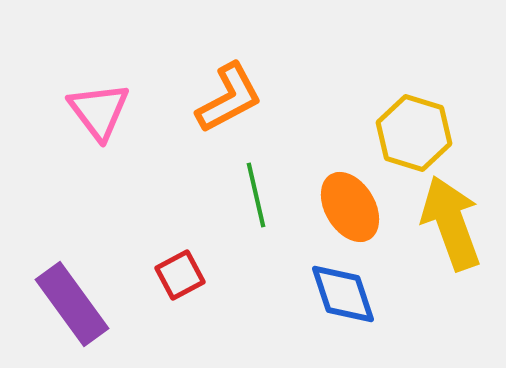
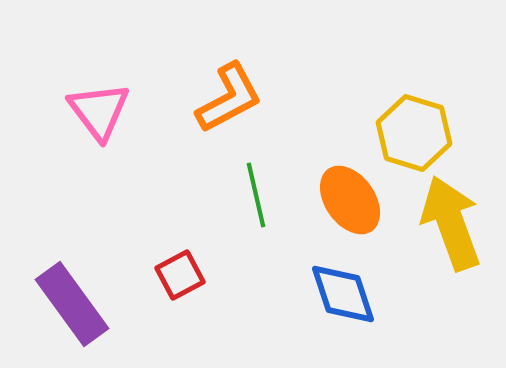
orange ellipse: moved 7 px up; rotated 4 degrees counterclockwise
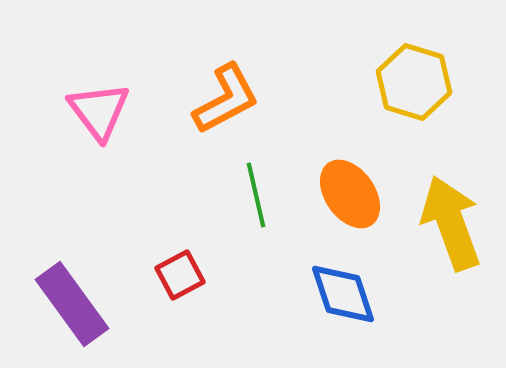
orange L-shape: moved 3 px left, 1 px down
yellow hexagon: moved 51 px up
orange ellipse: moved 6 px up
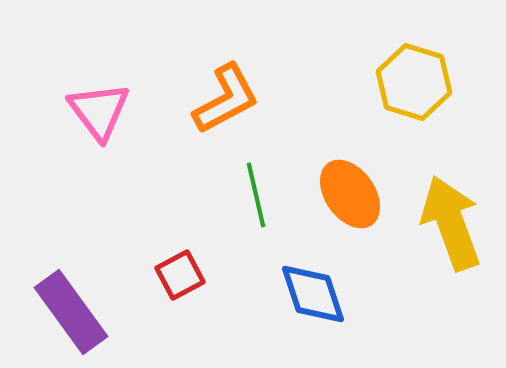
blue diamond: moved 30 px left
purple rectangle: moved 1 px left, 8 px down
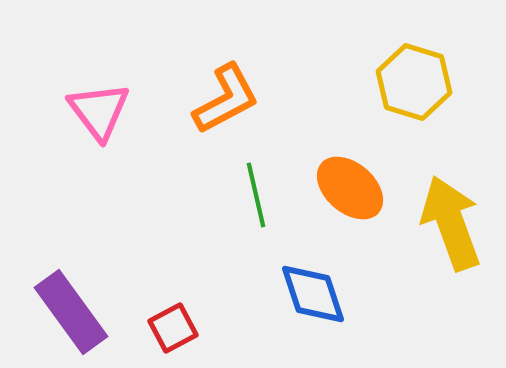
orange ellipse: moved 6 px up; rotated 14 degrees counterclockwise
red square: moved 7 px left, 53 px down
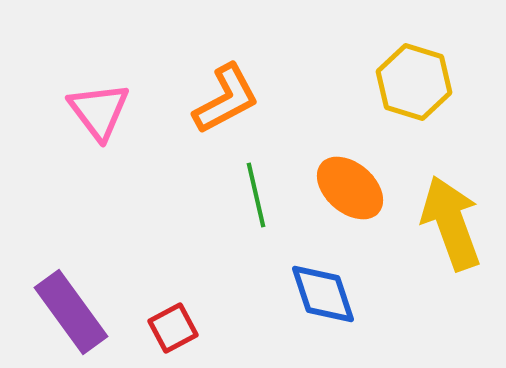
blue diamond: moved 10 px right
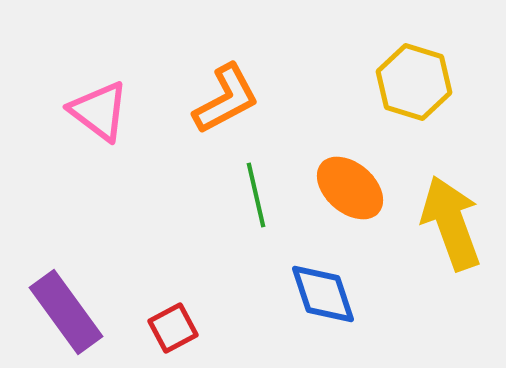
pink triangle: rotated 16 degrees counterclockwise
purple rectangle: moved 5 px left
